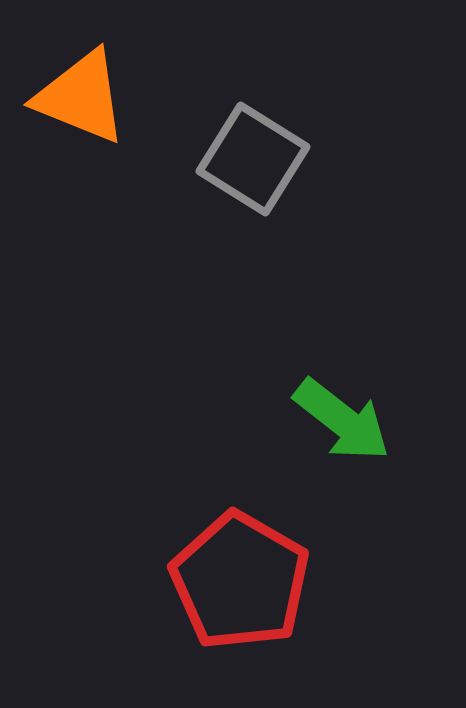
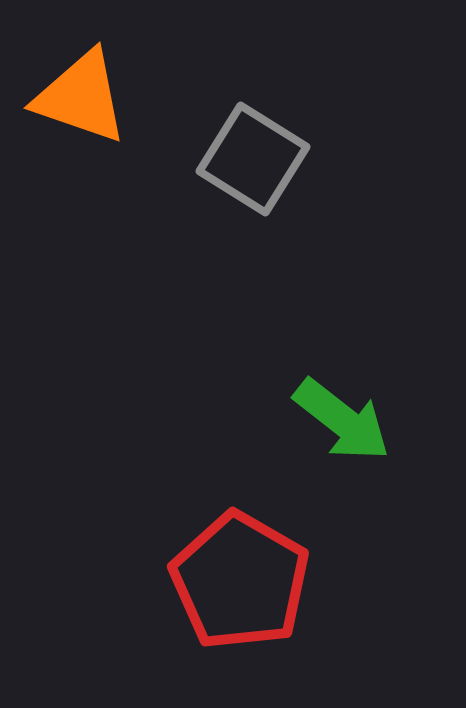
orange triangle: rotated 3 degrees counterclockwise
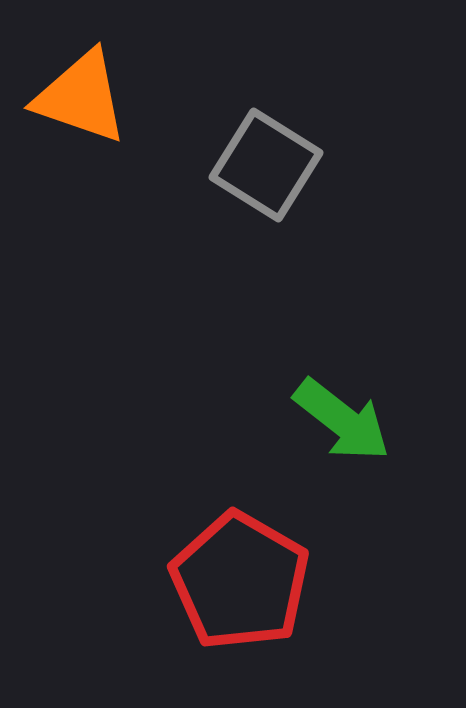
gray square: moved 13 px right, 6 px down
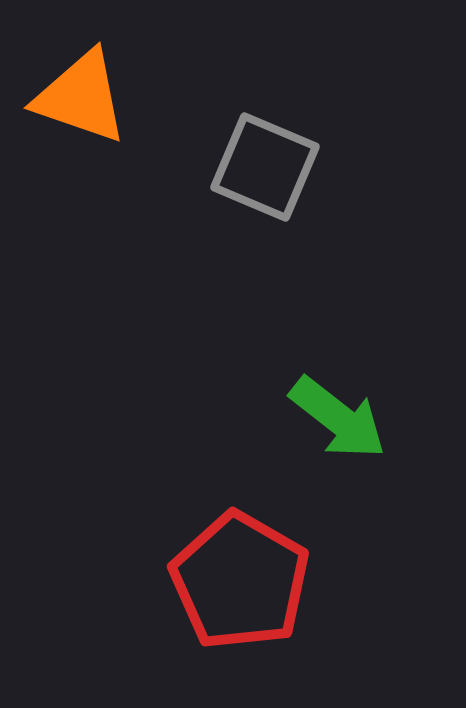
gray square: moved 1 px left, 2 px down; rotated 9 degrees counterclockwise
green arrow: moved 4 px left, 2 px up
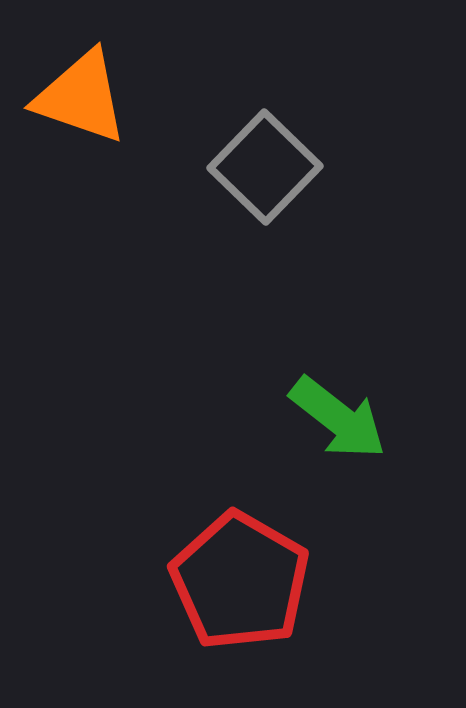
gray square: rotated 21 degrees clockwise
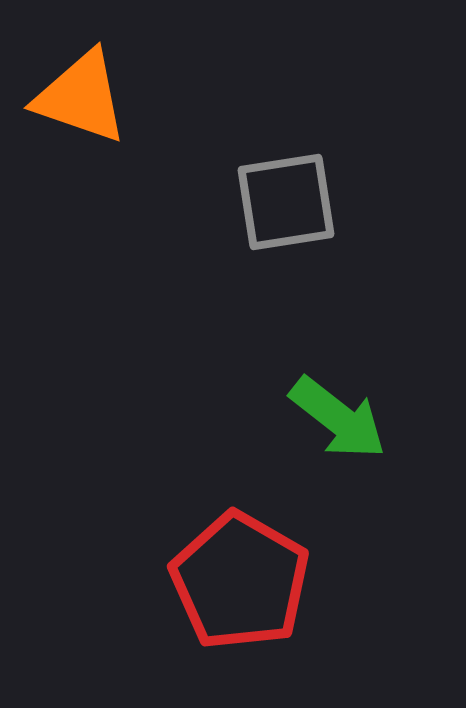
gray square: moved 21 px right, 35 px down; rotated 37 degrees clockwise
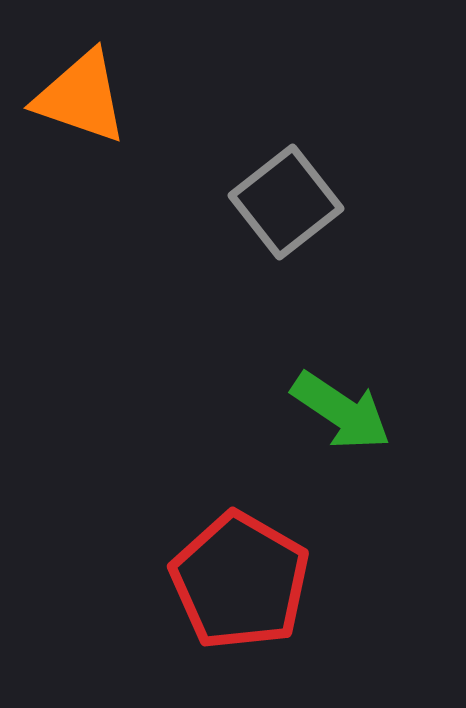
gray square: rotated 29 degrees counterclockwise
green arrow: moved 3 px right, 7 px up; rotated 4 degrees counterclockwise
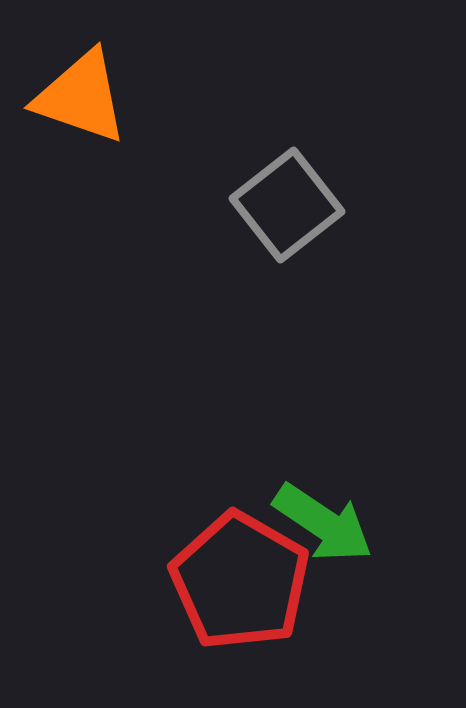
gray square: moved 1 px right, 3 px down
green arrow: moved 18 px left, 112 px down
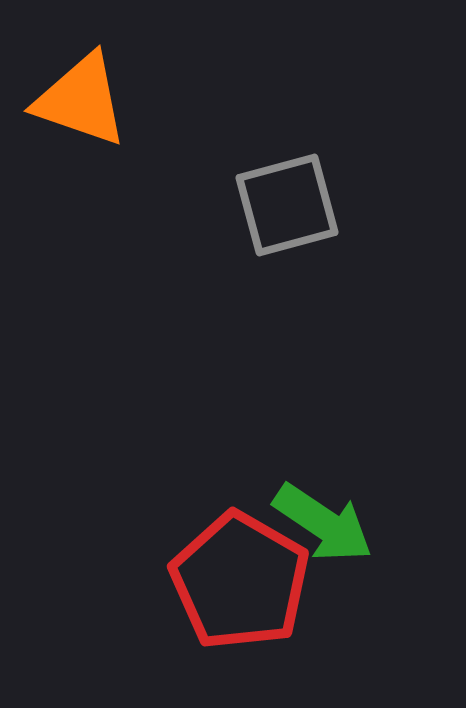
orange triangle: moved 3 px down
gray square: rotated 23 degrees clockwise
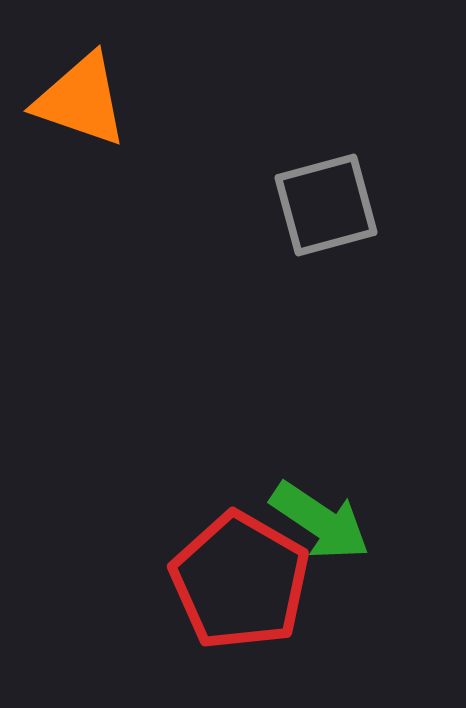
gray square: moved 39 px right
green arrow: moved 3 px left, 2 px up
